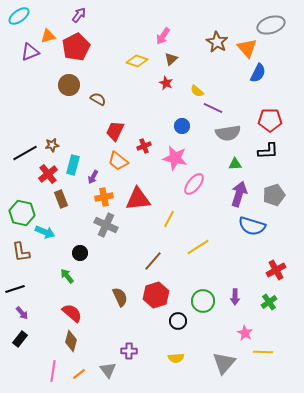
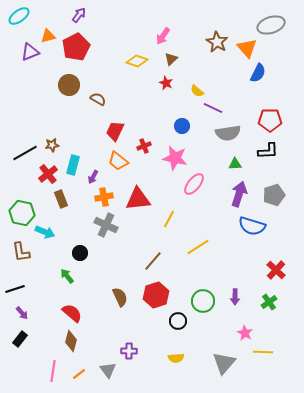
red cross at (276, 270): rotated 18 degrees counterclockwise
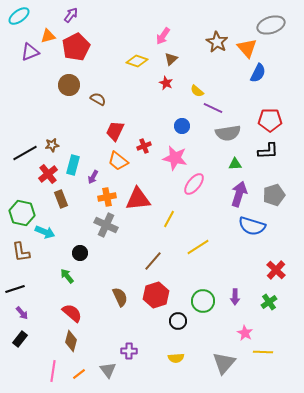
purple arrow at (79, 15): moved 8 px left
orange cross at (104, 197): moved 3 px right
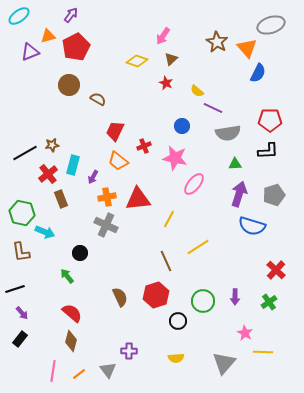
brown line at (153, 261): moved 13 px right; rotated 65 degrees counterclockwise
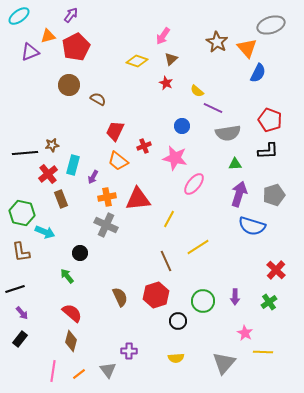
red pentagon at (270, 120): rotated 20 degrees clockwise
black line at (25, 153): rotated 25 degrees clockwise
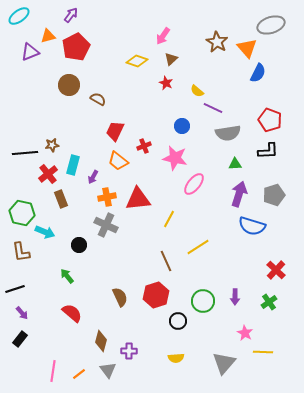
black circle at (80, 253): moved 1 px left, 8 px up
brown diamond at (71, 341): moved 30 px right
